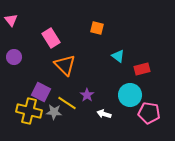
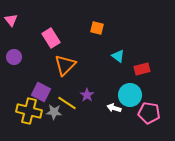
orange triangle: rotated 30 degrees clockwise
white arrow: moved 10 px right, 6 px up
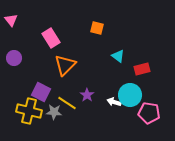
purple circle: moved 1 px down
white arrow: moved 6 px up
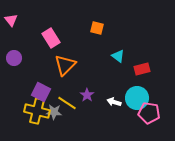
cyan circle: moved 7 px right, 3 px down
yellow cross: moved 8 px right
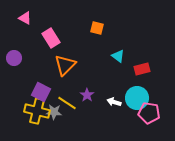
pink triangle: moved 14 px right, 2 px up; rotated 24 degrees counterclockwise
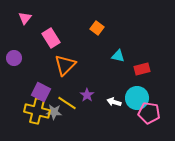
pink triangle: rotated 40 degrees clockwise
orange square: rotated 24 degrees clockwise
cyan triangle: rotated 24 degrees counterclockwise
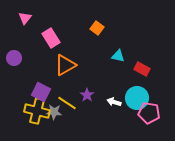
orange triangle: rotated 15 degrees clockwise
red rectangle: rotated 42 degrees clockwise
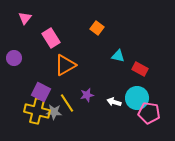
red rectangle: moved 2 px left
purple star: rotated 24 degrees clockwise
yellow line: rotated 24 degrees clockwise
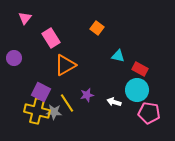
cyan circle: moved 8 px up
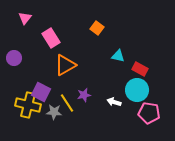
purple star: moved 3 px left
yellow cross: moved 9 px left, 6 px up
